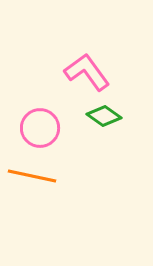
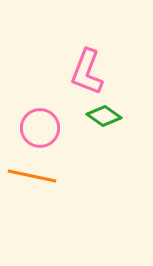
pink L-shape: rotated 123 degrees counterclockwise
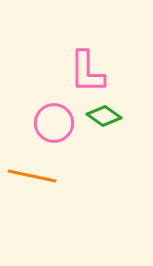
pink L-shape: rotated 21 degrees counterclockwise
pink circle: moved 14 px right, 5 px up
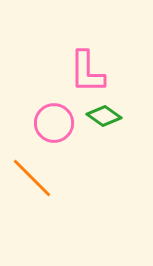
orange line: moved 2 px down; rotated 33 degrees clockwise
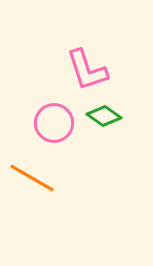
pink L-shape: moved 2 px up; rotated 18 degrees counterclockwise
orange line: rotated 15 degrees counterclockwise
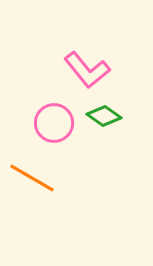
pink L-shape: rotated 21 degrees counterclockwise
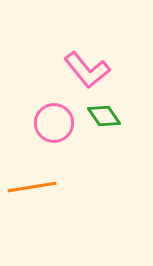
green diamond: rotated 20 degrees clockwise
orange line: moved 9 px down; rotated 39 degrees counterclockwise
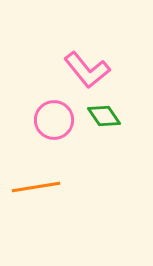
pink circle: moved 3 px up
orange line: moved 4 px right
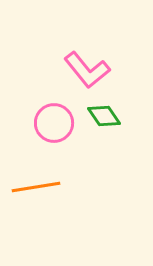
pink circle: moved 3 px down
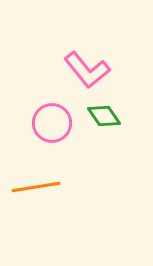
pink circle: moved 2 px left
